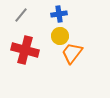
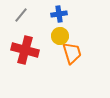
orange trapezoid: rotated 125 degrees clockwise
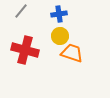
gray line: moved 4 px up
orange trapezoid: rotated 55 degrees counterclockwise
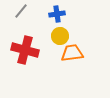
blue cross: moved 2 px left
orange trapezoid: rotated 25 degrees counterclockwise
